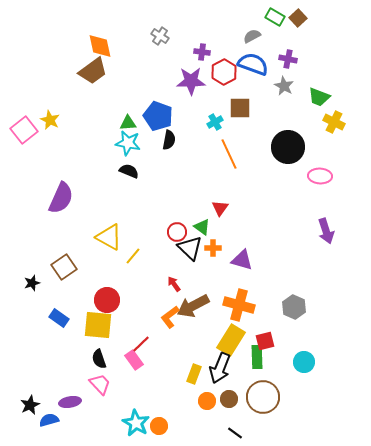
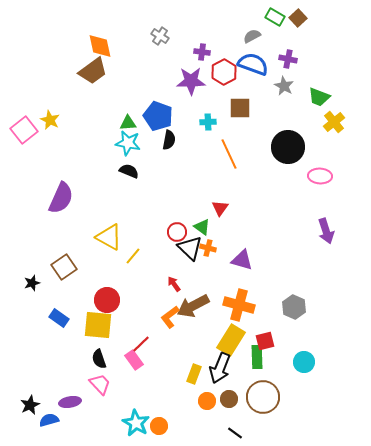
cyan cross at (215, 122): moved 7 px left; rotated 28 degrees clockwise
yellow cross at (334, 122): rotated 25 degrees clockwise
orange cross at (213, 248): moved 5 px left; rotated 14 degrees clockwise
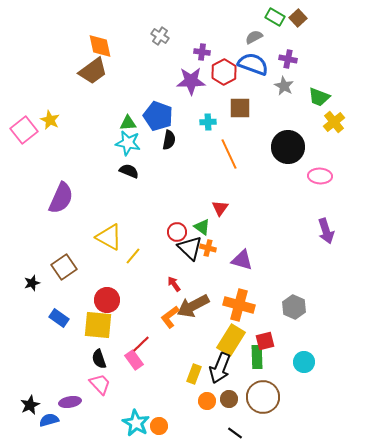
gray semicircle at (252, 36): moved 2 px right, 1 px down
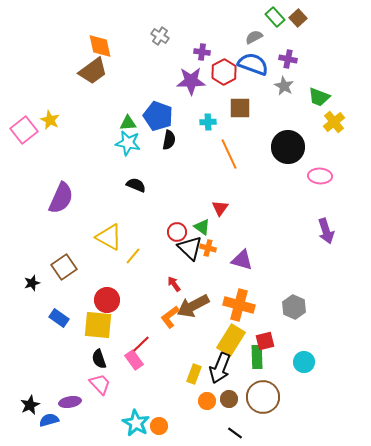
green rectangle at (275, 17): rotated 18 degrees clockwise
black semicircle at (129, 171): moved 7 px right, 14 px down
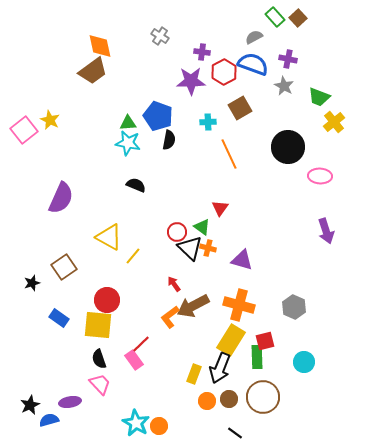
brown square at (240, 108): rotated 30 degrees counterclockwise
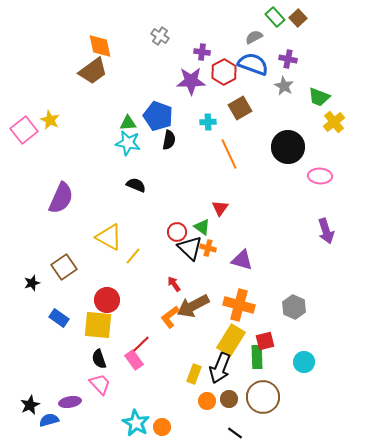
orange circle at (159, 426): moved 3 px right, 1 px down
